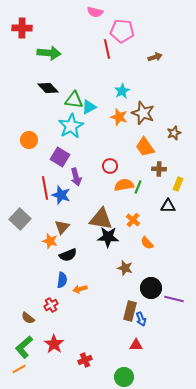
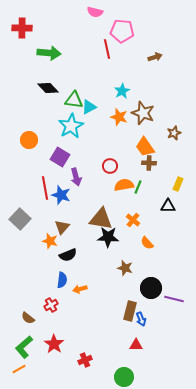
brown cross at (159, 169): moved 10 px left, 6 px up
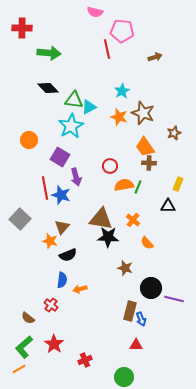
red cross at (51, 305): rotated 24 degrees counterclockwise
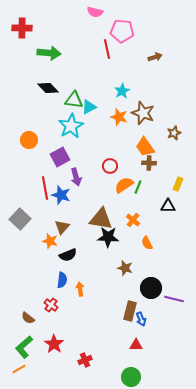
purple square at (60, 157): rotated 30 degrees clockwise
orange semicircle at (124, 185): rotated 24 degrees counterclockwise
orange semicircle at (147, 243): rotated 16 degrees clockwise
orange arrow at (80, 289): rotated 96 degrees clockwise
green circle at (124, 377): moved 7 px right
